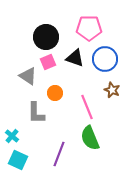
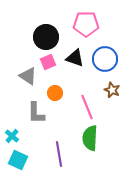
pink pentagon: moved 3 px left, 4 px up
green semicircle: rotated 25 degrees clockwise
purple line: rotated 30 degrees counterclockwise
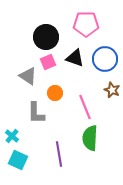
pink line: moved 2 px left
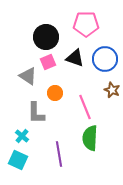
cyan cross: moved 10 px right
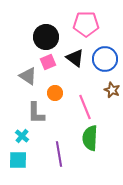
black triangle: rotated 18 degrees clockwise
cyan square: rotated 24 degrees counterclockwise
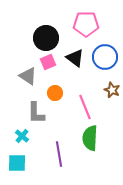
black circle: moved 1 px down
blue circle: moved 2 px up
cyan square: moved 1 px left, 3 px down
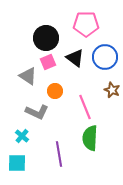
orange circle: moved 2 px up
gray L-shape: moved 1 px right, 1 px up; rotated 65 degrees counterclockwise
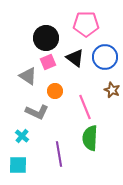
cyan square: moved 1 px right, 2 px down
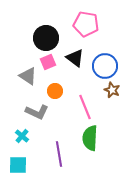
pink pentagon: rotated 10 degrees clockwise
blue circle: moved 9 px down
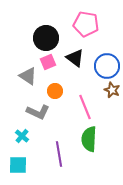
blue circle: moved 2 px right
gray L-shape: moved 1 px right
green semicircle: moved 1 px left, 1 px down
